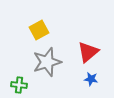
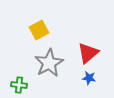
red triangle: moved 1 px down
gray star: moved 2 px right, 1 px down; rotated 12 degrees counterclockwise
blue star: moved 2 px left, 1 px up
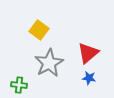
yellow square: rotated 24 degrees counterclockwise
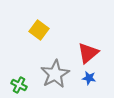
gray star: moved 6 px right, 11 px down
green cross: rotated 21 degrees clockwise
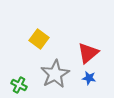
yellow square: moved 9 px down
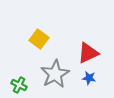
red triangle: rotated 15 degrees clockwise
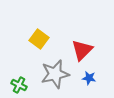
red triangle: moved 6 px left, 3 px up; rotated 20 degrees counterclockwise
gray star: rotated 16 degrees clockwise
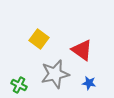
red triangle: rotated 40 degrees counterclockwise
blue star: moved 5 px down
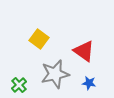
red triangle: moved 2 px right, 1 px down
green cross: rotated 21 degrees clockwise
